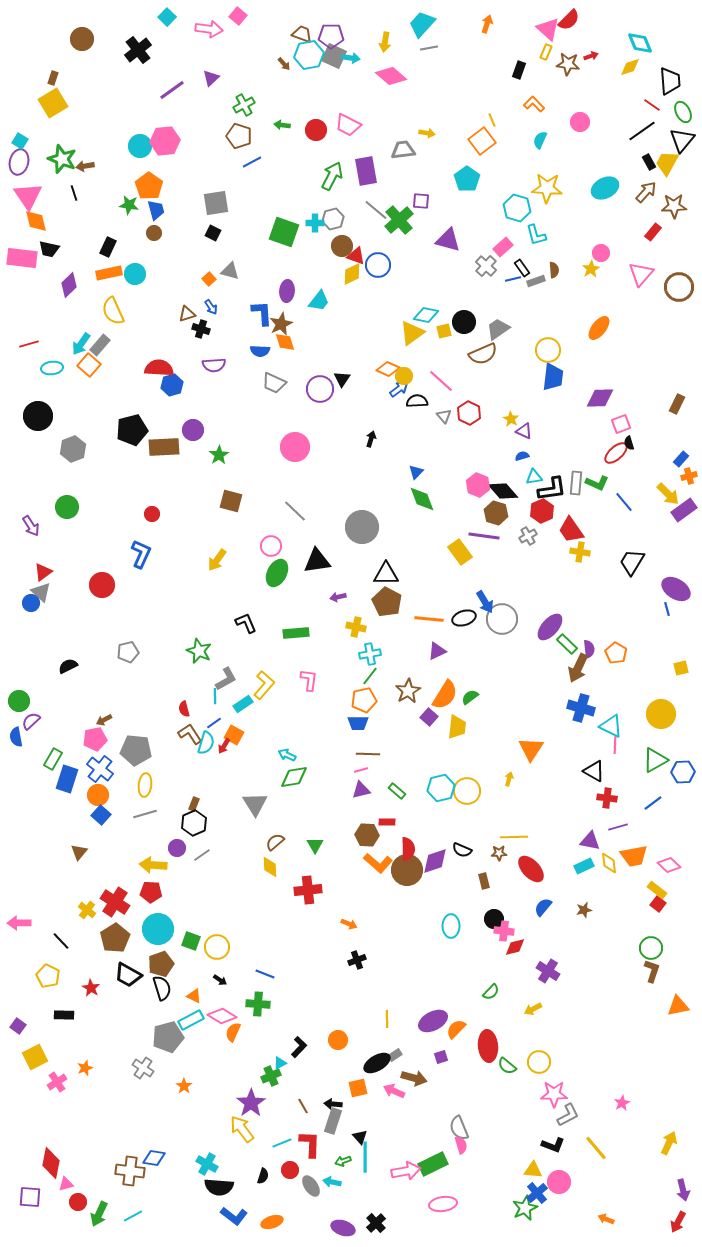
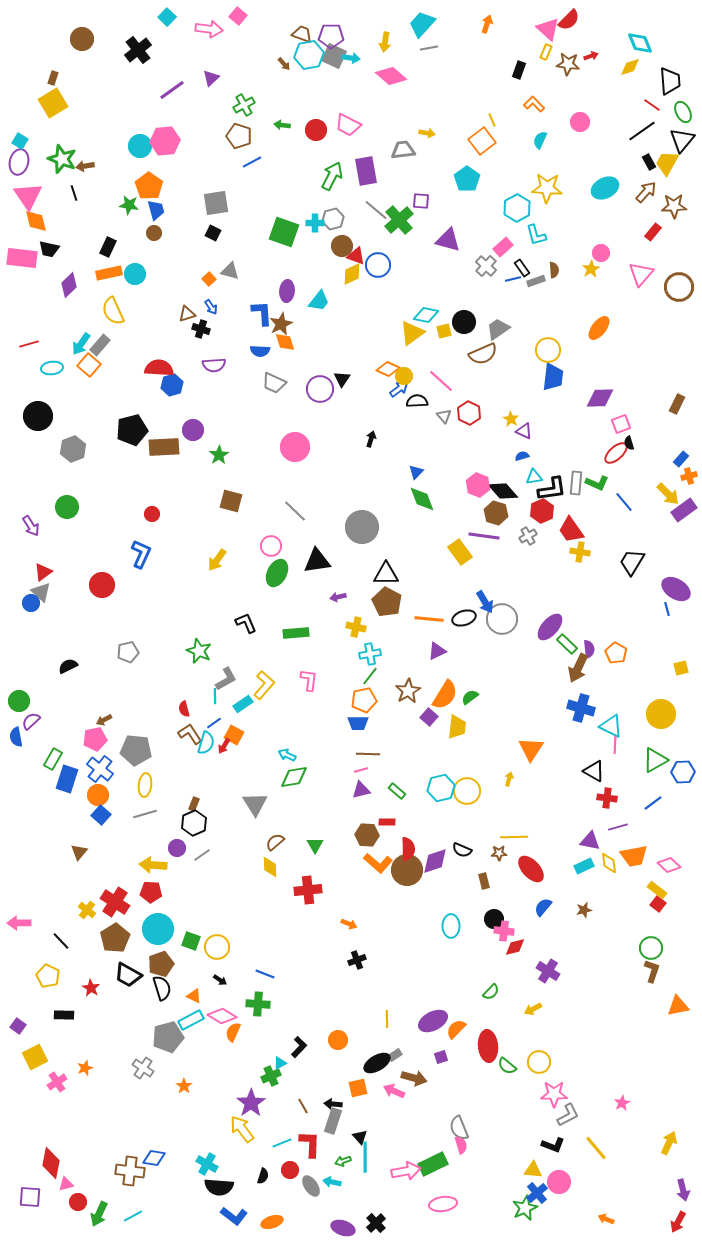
cyan hexagon at (517, 208): rotated 16 degrees clockwise
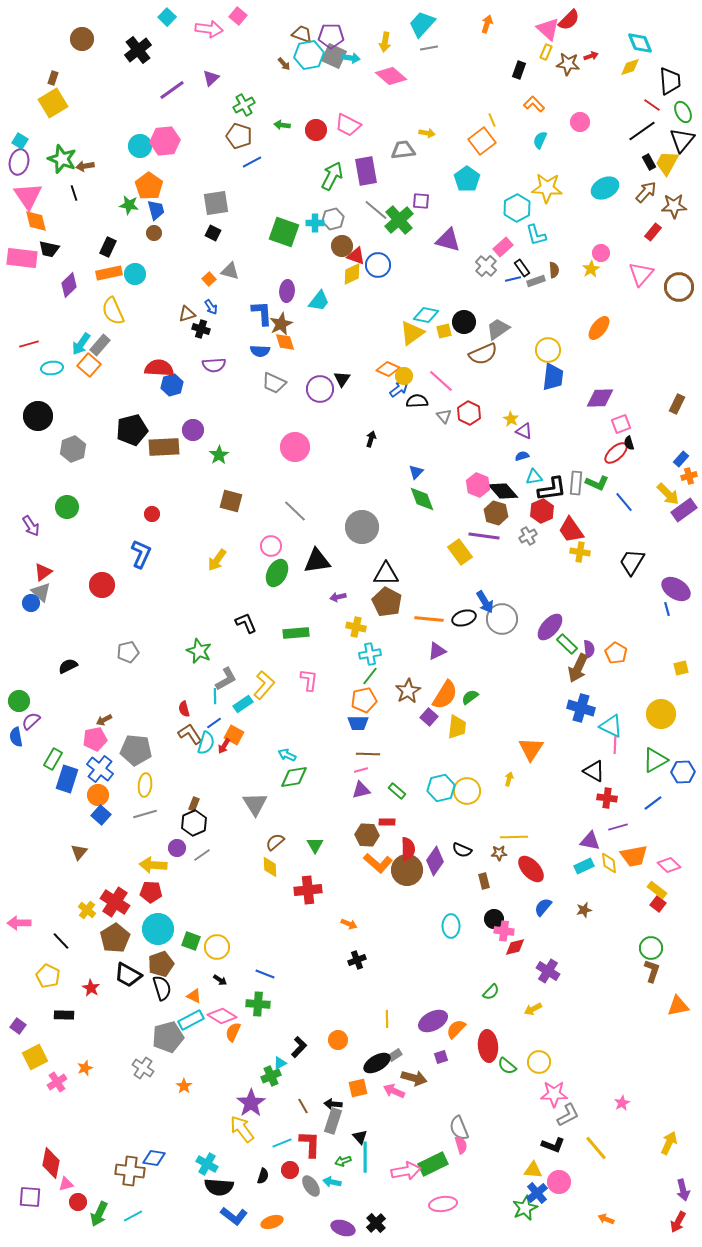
purple diamond at (435, 861): rotated 36 degrees counterclockwise
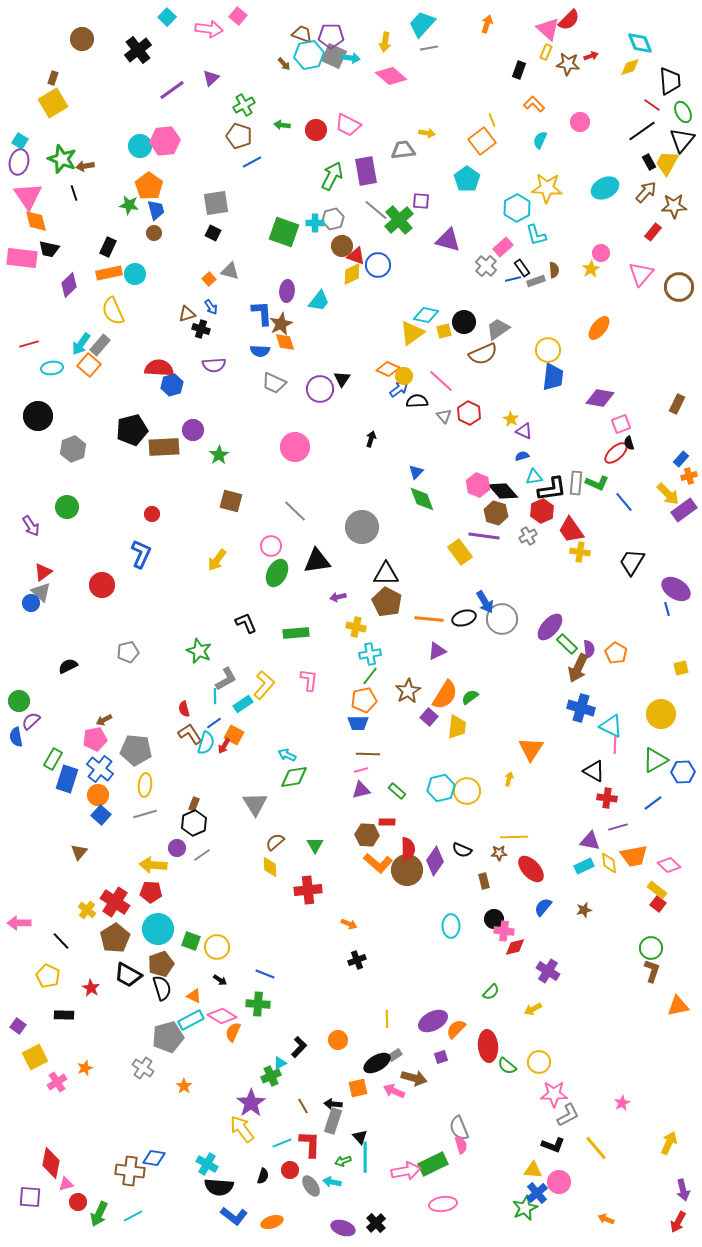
purple diamond at (600, 398): rotated 12 degrees clockwise
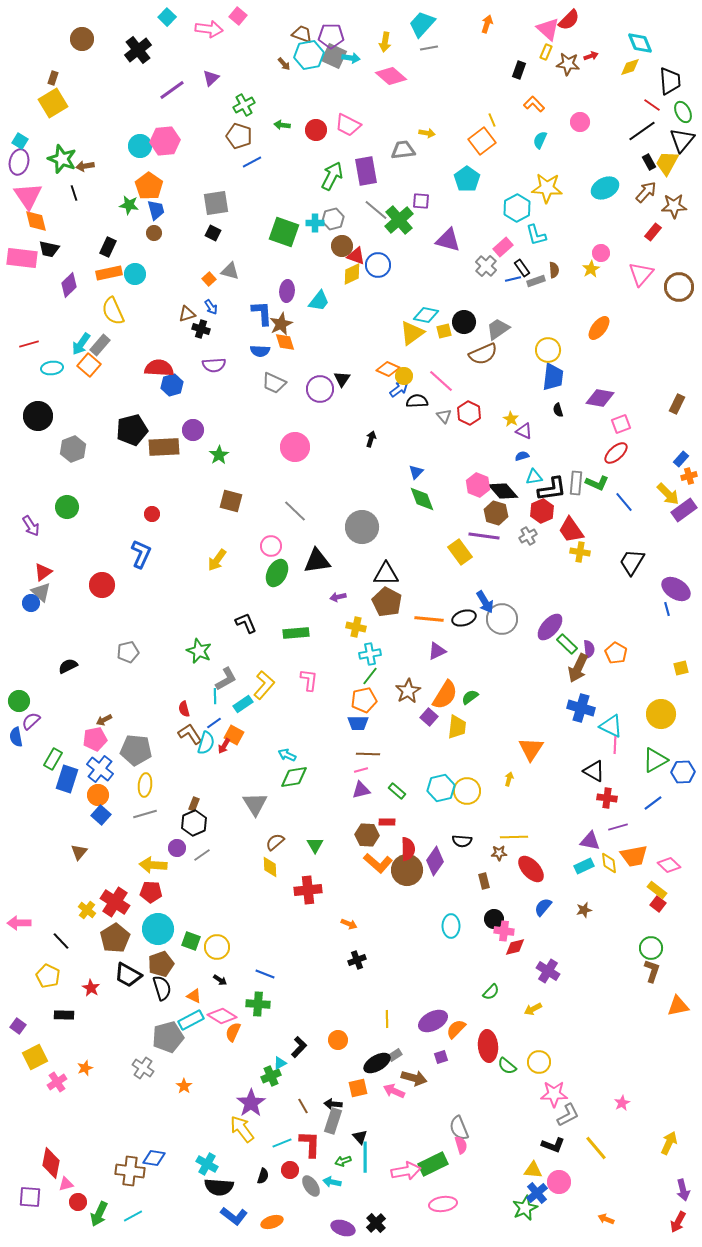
black semicircle at (629, 443): moved 71 px left, 33 px up
black semicircle at (462, 850): moved 9 px up; rotated 18 degrees counterclockwise
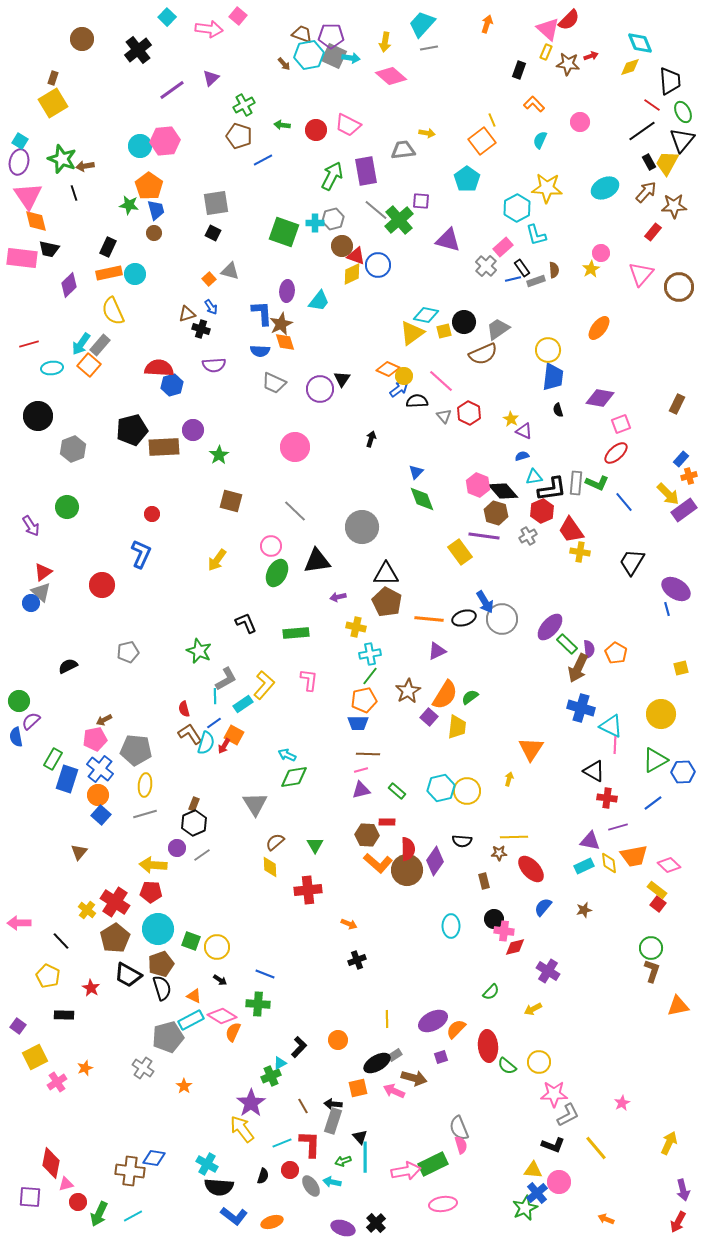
blue line at (252, 162): moved 11 px right, 2 px up
